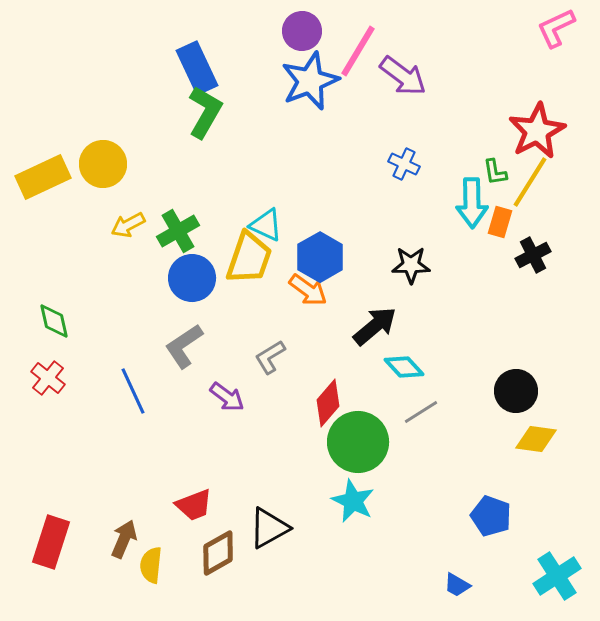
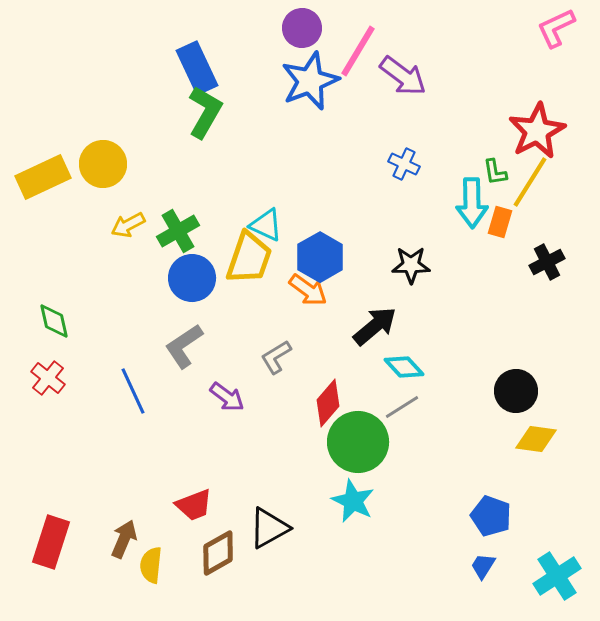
purple circle at (302, 31): moved 3 px up
black cross at (533, 255): moved 14 px right, 7 px down
gray L-shape at (270, 357): moved 6 px right
gray line at (421, 412): moved 19 px left, 5 px up
blue trapezoid at (457, 585): moved 26 px right, 19 px up; rotated 92 degrees clockwise
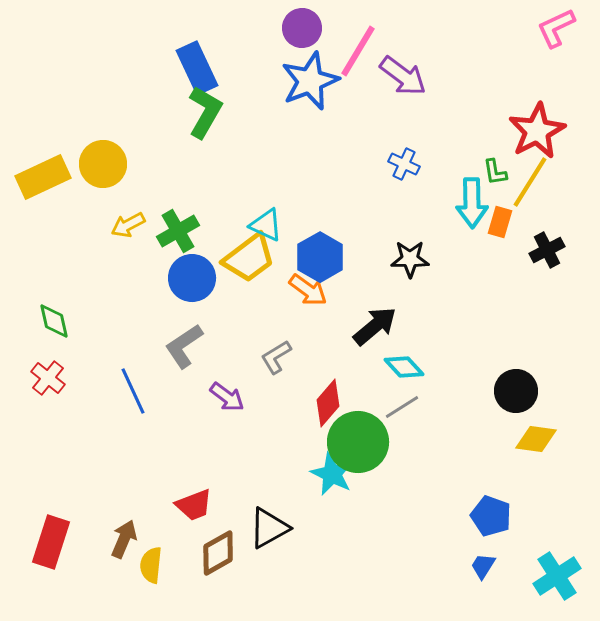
yellow trapezoid at (249, 258): rotated 34 degrees clockwise
black cross at (547, 262): moved 12 px up
black star at (411, 265): moved 1 px left, 6 px up
cyan star at (353, 501): moved 21 px left, 27 px up
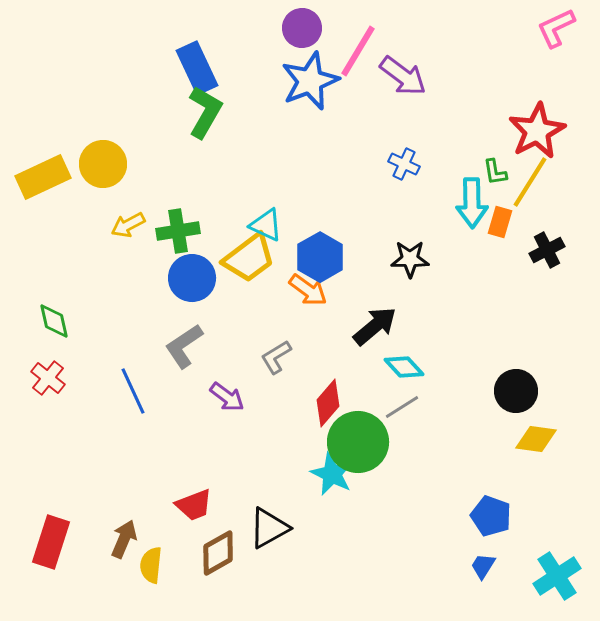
green cross at (178, 231): rotated 21 degrees clockwise
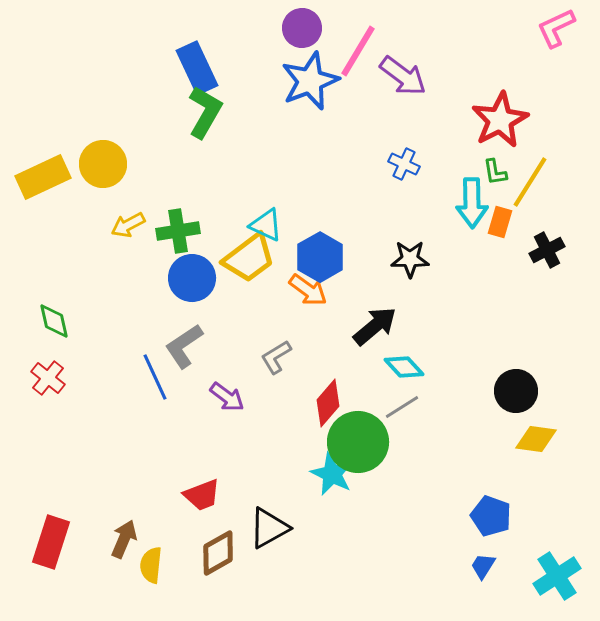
red star at (537, 131): moved 37 px left, 11 px up
blue line at (133, 391): moved 22 px right, 14 px up
red trapezoid at (194, 505): moved 8 px right, 10 px up
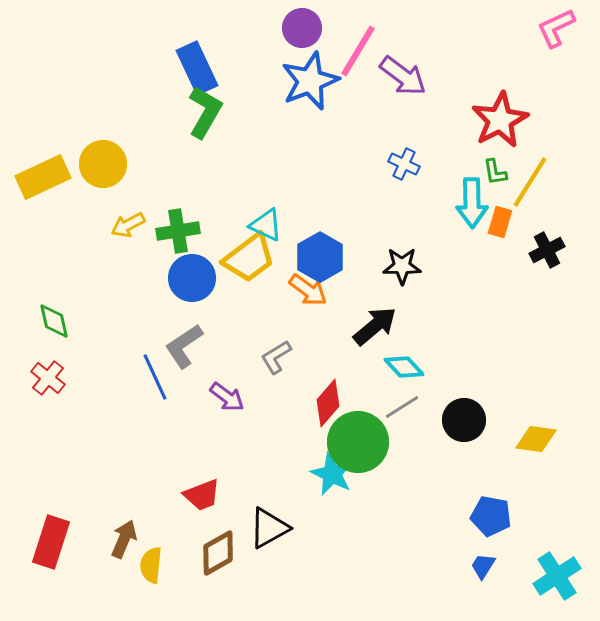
black star at (410, 259): moved 8 px left, 7 px down
black circle at (516, 391): moved 52 px left, 29 px down
blue pentagon at (491, 516): rotated 9 degrees counterclockwise
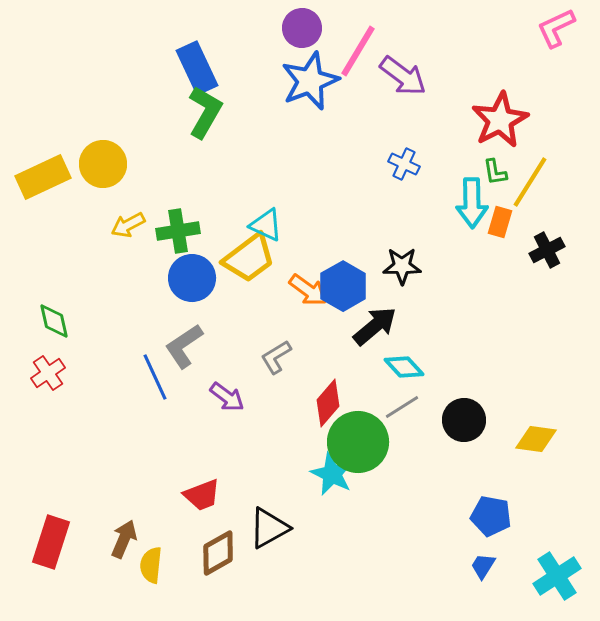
blue hexagon at (320, 257): moved 23 px right, 29 px down
red cross at (48, 378): moved 5 px up; rotated 16 degrees clockwise
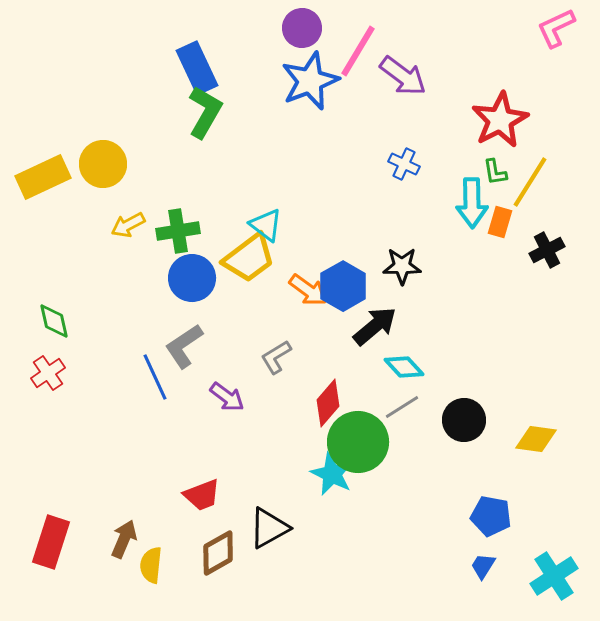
cyan triangle at (266, 225): rotated 12 degrees clockwise
cyan cross at (557, 576): moved 3 px left
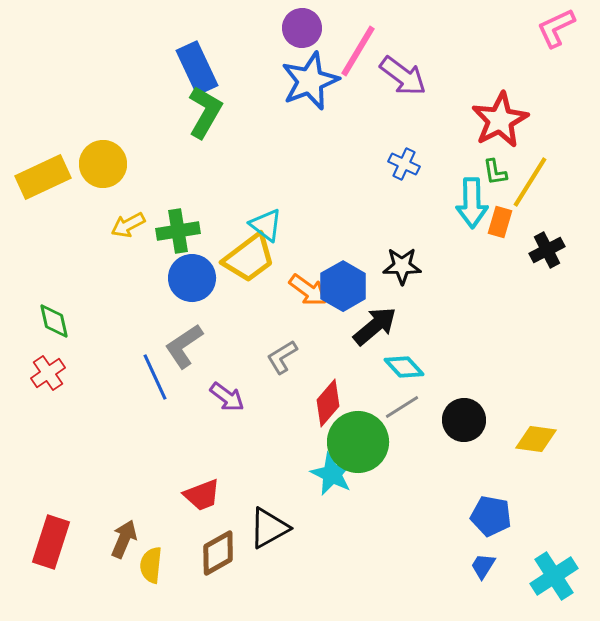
gray L-shape at (276, 357): moved 6 px right
